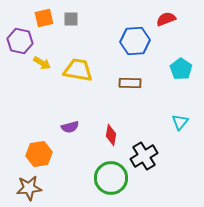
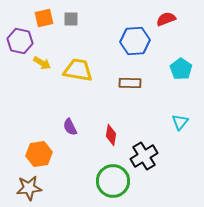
purple semicircle: rotated 78 degrees clockwise
green circle: moved 2 px right, 3 px down
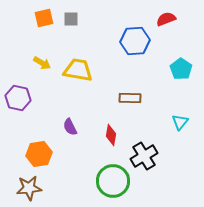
purple hexagon: moved 2 px left, 57 px down
brown rectangle: moved 15 px down
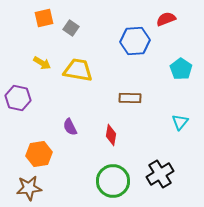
gray square: moved 9 px down; rotated 35 degrees clockwise
black cross: moved 16 px right, 18 px down
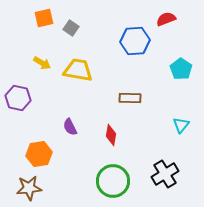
cyan triangle: moved 1 px right, 3 px down
black cross: moved 5 px right
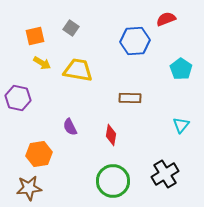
orange square: moved 9 px left, 18 px down
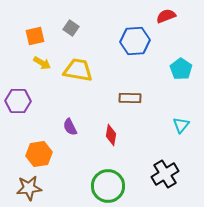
red semicircle: moved 3 px up
purple hexagon: moved 3 px down; rotated 10 degrees counterclockwise
green circle: moved 5 px left, 5 px down
